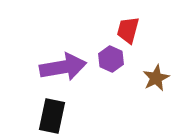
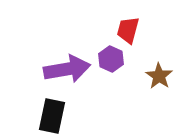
purple arrow: moved 4 px right, 2 px down
brown star: moved 3 px right, 2 px up; rotated 12 degrees counterclockwise
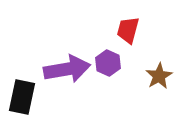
purple hexagon: moved 3 px left, 4 px down
brown star: rotated 8 degrees clockwise
black rectangle: moved 30 px left, 19 px up
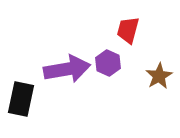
black rectangle: moved 1 px left, 2 px down
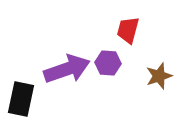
purple hexagon: rotated 20 degrees counterclockwise
purple arrow: rotated 9 degrees counterclockwise
brown star: rotated 12 degrees clockwise
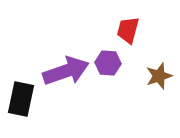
purple arrow: moved 1 px left, 2 px down
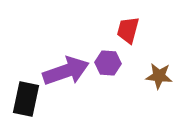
brown star: rotated 24 degrees clockwise
black rectangle: moved 5 px right
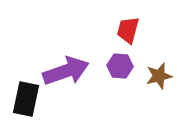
purple hexagon: moved 12 px right, 3 px down
brown star: rotated 20 degrees counterclockwise
